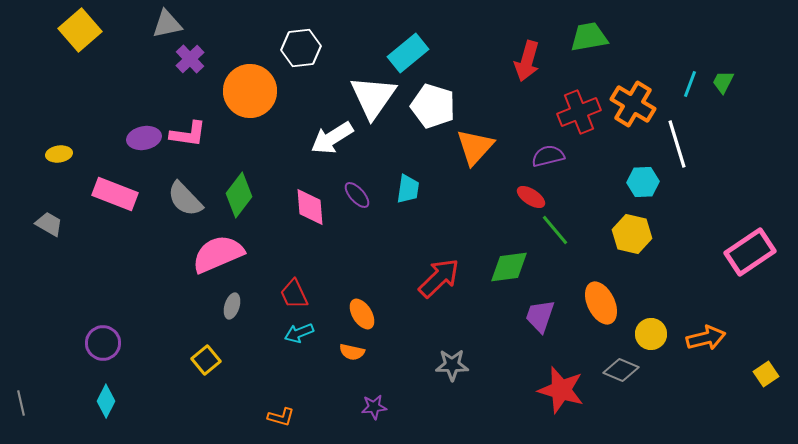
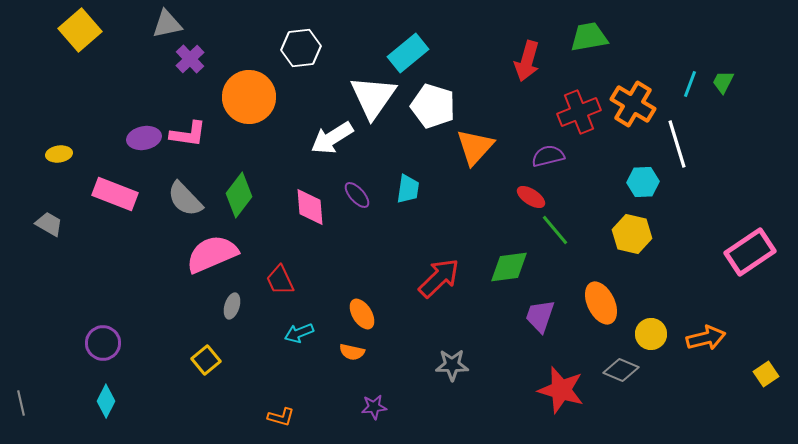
orange circle at (250, 91): moved 1 px left, 6 px down
pink semicircle at (218, 254): moved 6 px left
red trapezoid at (294, 294): moved 14 px left, 14 px up
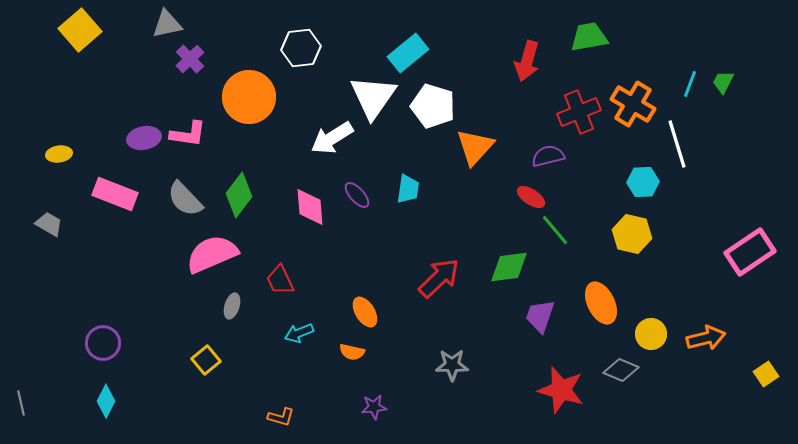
orange ellipse at (362, 314): moved 3 px right, 2 px up
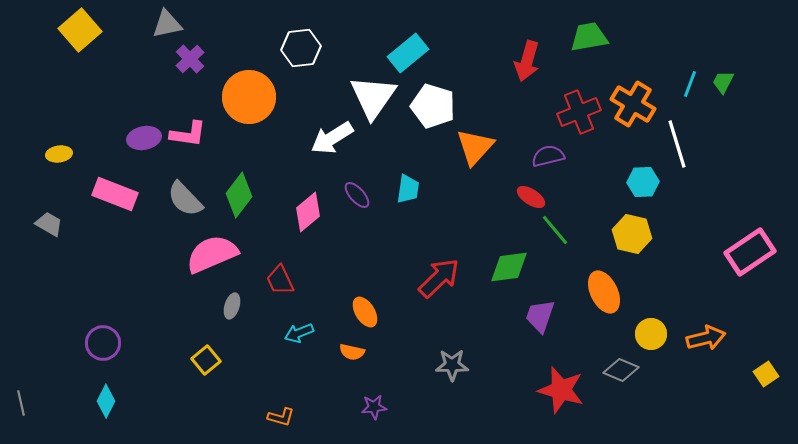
pink diamond at (310, 207): moved 2 px left, 5 px down; rotated 54 degrees clockwise
orange ellipse at (601, 303): moved 3 px right, 11 px up
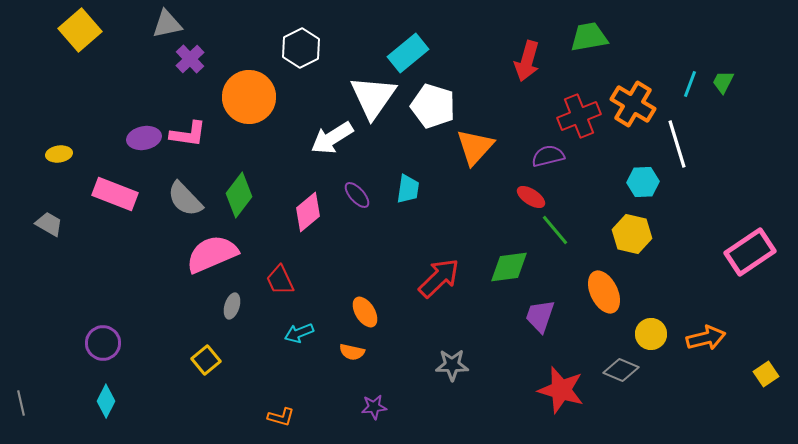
white hexagon at (301, 48): rotated 21 degrees counterclockwise
red cross at (579, 112): moved 4 px down
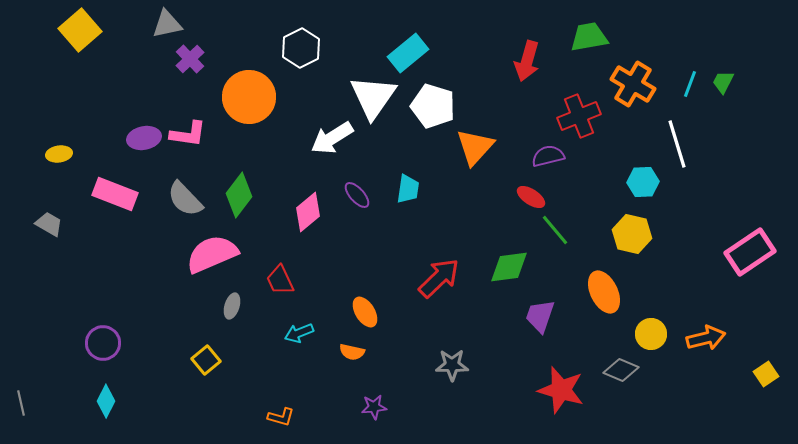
orange cross at (633, 104): moved 20 px up
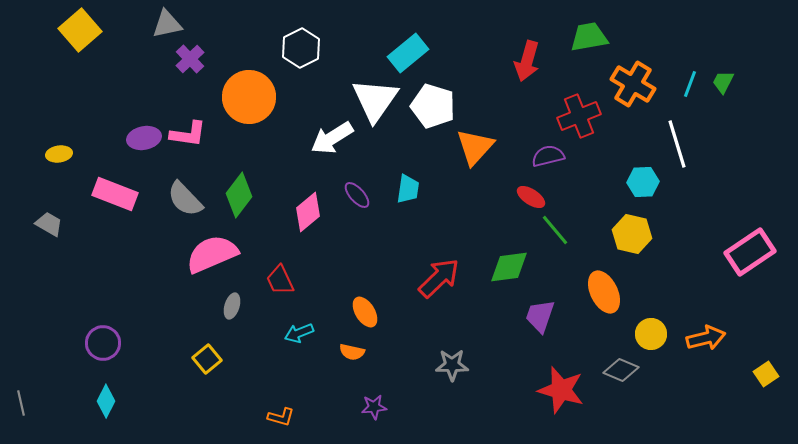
white triangle at (373, 97): moved 2 px right, 3 px down
yellow square at (206, 360): moved 1 px right, 1 px up
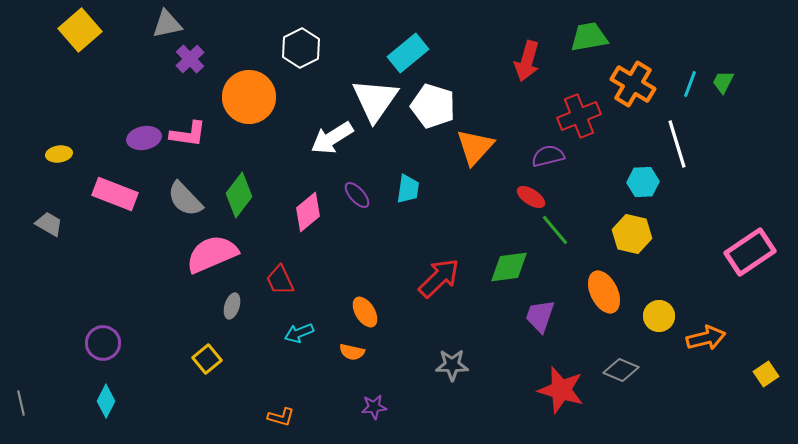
yellow circle at (651, 334): moved 8 px right, 18 px up
